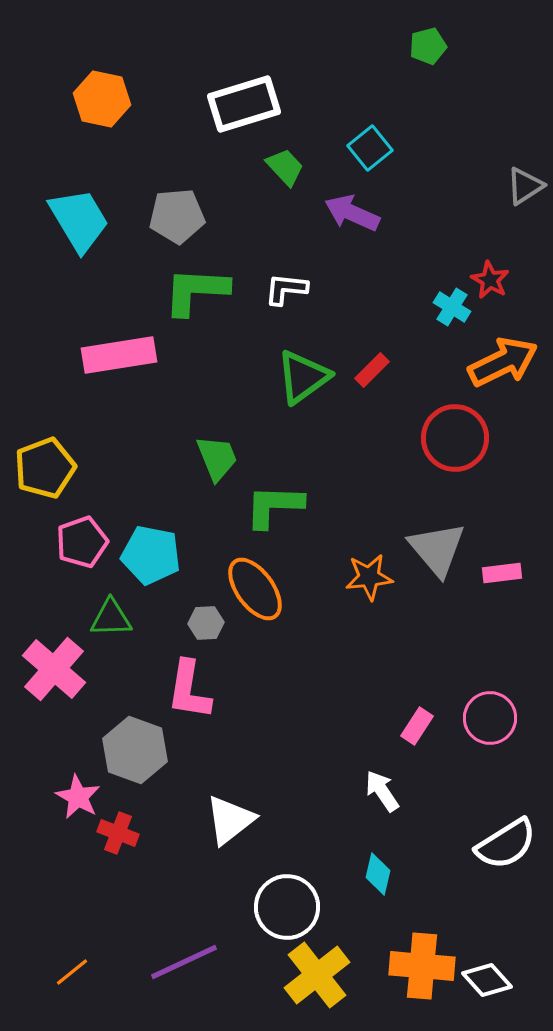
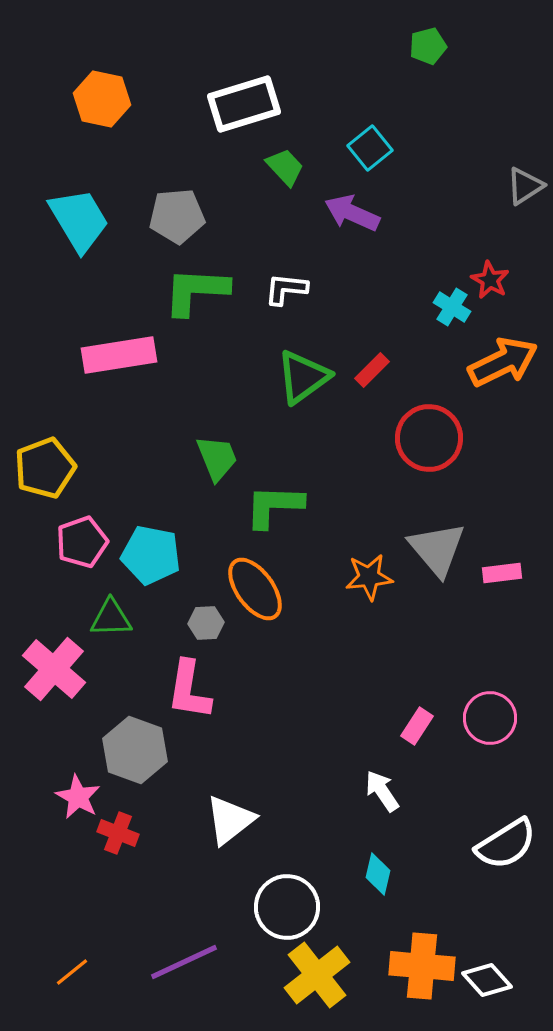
red circle at (455, 438): moved 26 px left
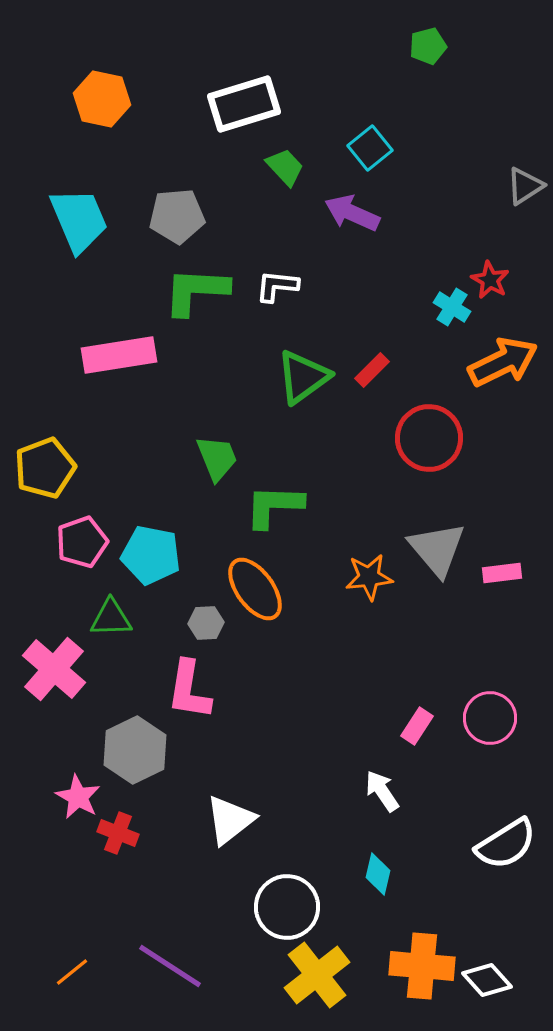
cyan trapezoid at (79, 220): rotated 8 degrees clockwise
white L-shape at (286, 289): moved 9 px left, 3 px up
gray hexagon at (135, 750): rotated 14 degrees clockwise
purple line at (184, 962): moved 14 px left, 4 px down; rotated 58 degrees clockwise
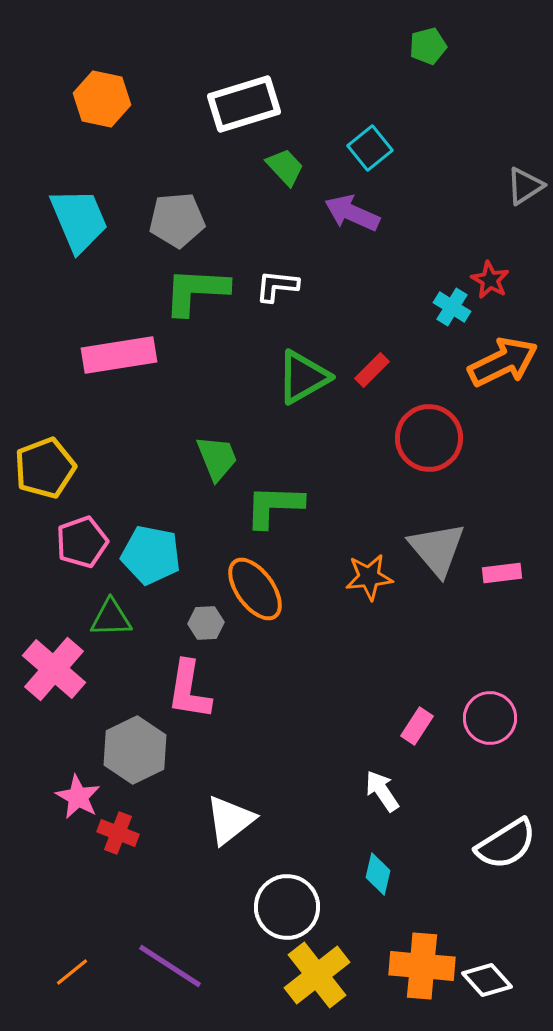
gray pentagon at (177, 216): moved 4 px down
green triangle at (303, 377): rotated 6 degrees clockwise
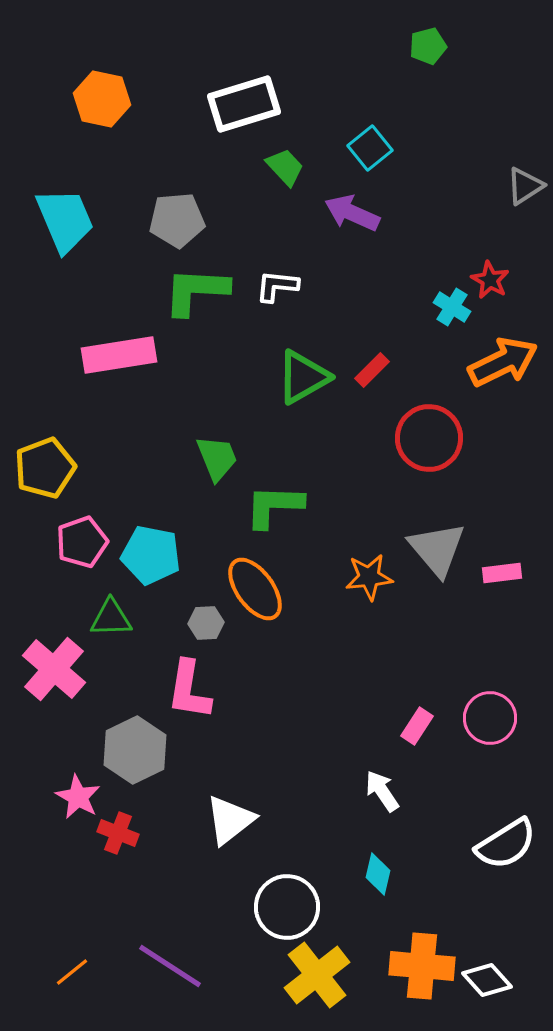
cyan trapezoid at (79, 220): moved 14 px left
